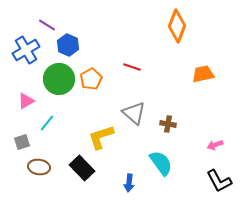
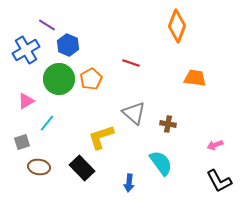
red line: moved 1 px left, 4 px up
orange trapezoid: moved 8 px left, 4 px down; rotated 20 degrees clockwise
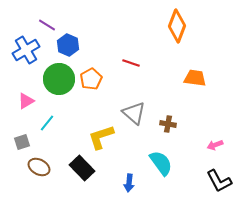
brown ellipse: rotated 20 degrees clockwise
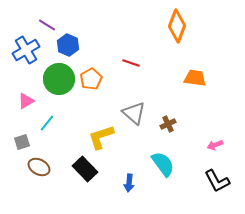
brown cross: rotated 35 degrees counterclockwise
cyan semicircle: moved 2 px right, 1 px down
black rectangle: moved 3 px right, 1 px down
black L-shape: moved 2 px left
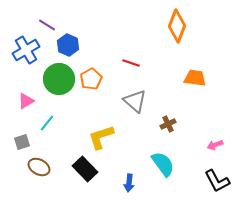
gray triangle: moved 1 px right, 12 px up
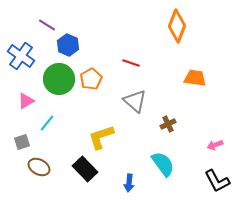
blue cross: moved 5 px left, 6 px down; rotated 24 degrees counterclockwise
